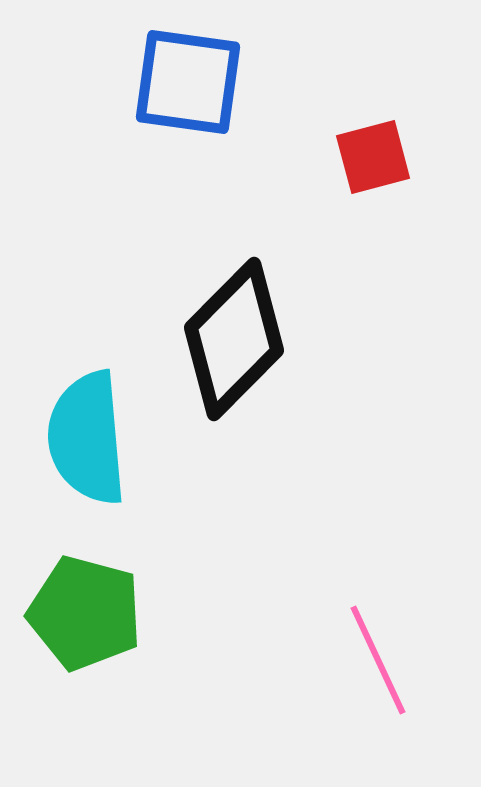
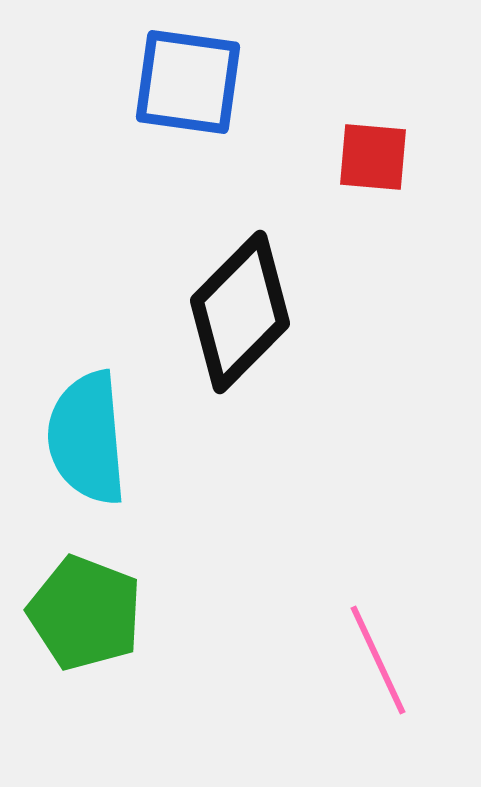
red square: rotated 20 degrees clockwise
black diamond: moved 6 px right, 27 px up
green pentagon: rotated 6 degrees clockwise
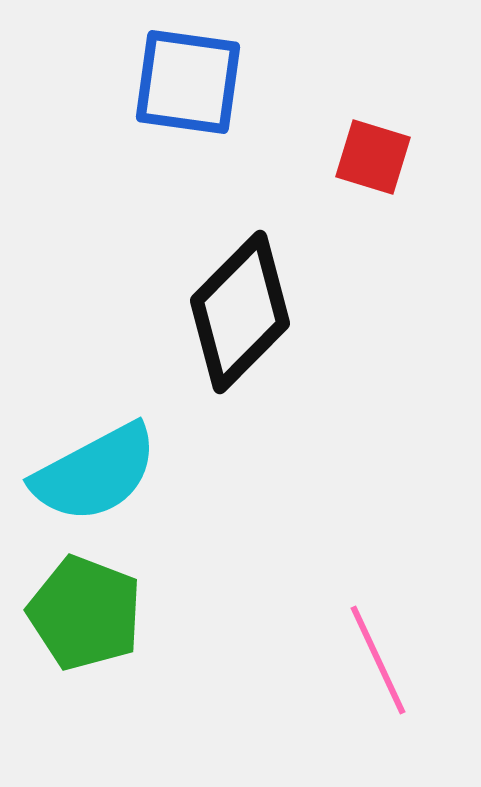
red square: rotated 12 degrees clockwise
cyan semicircle: moved 8 px right, 35 px down; rotated 113 degrees counterclockwise
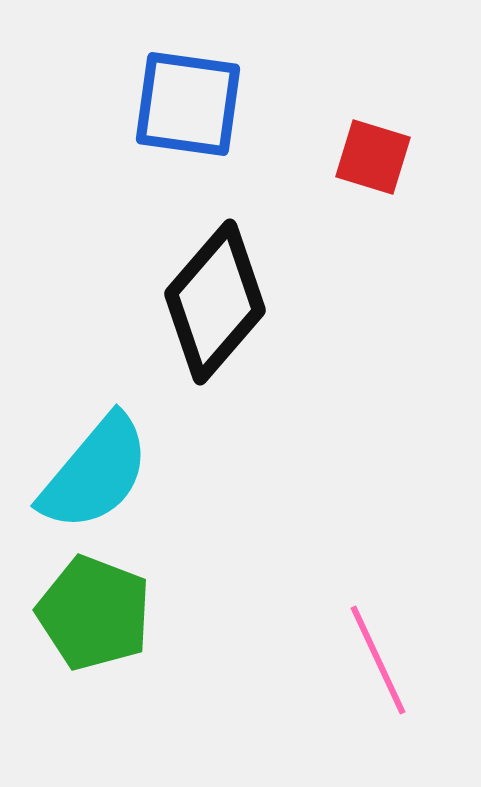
blue square: moved 22 px down
black diamond: moved 25 px left, 10 px up; rotated 4 degrees counterclockwise
cyan semicircle: rotated 22 degrees counterclockwise
green pentagon: moved 9 px right
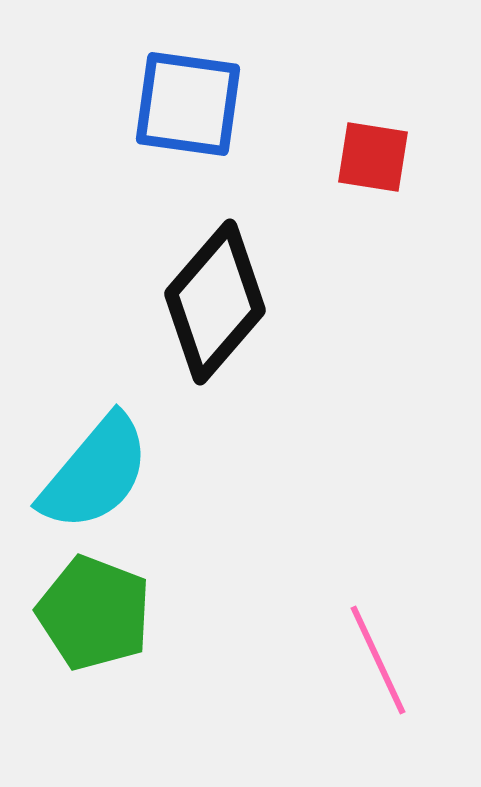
red square: rotated 8 degrees counterclockwise
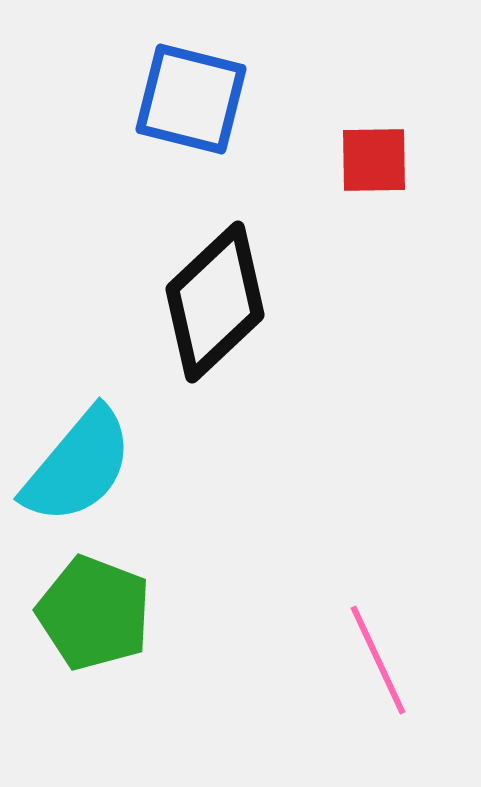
blue square: moved 3 px right, 5 px up; rotated 6 degrees clockwise
red square: moved 1 px right, 3 px down; rotated 10 degrees counterclockwise
black diamond: rotated 6 degrees clockwise
cyan semicircle: moved 17 px left, 7 px up
